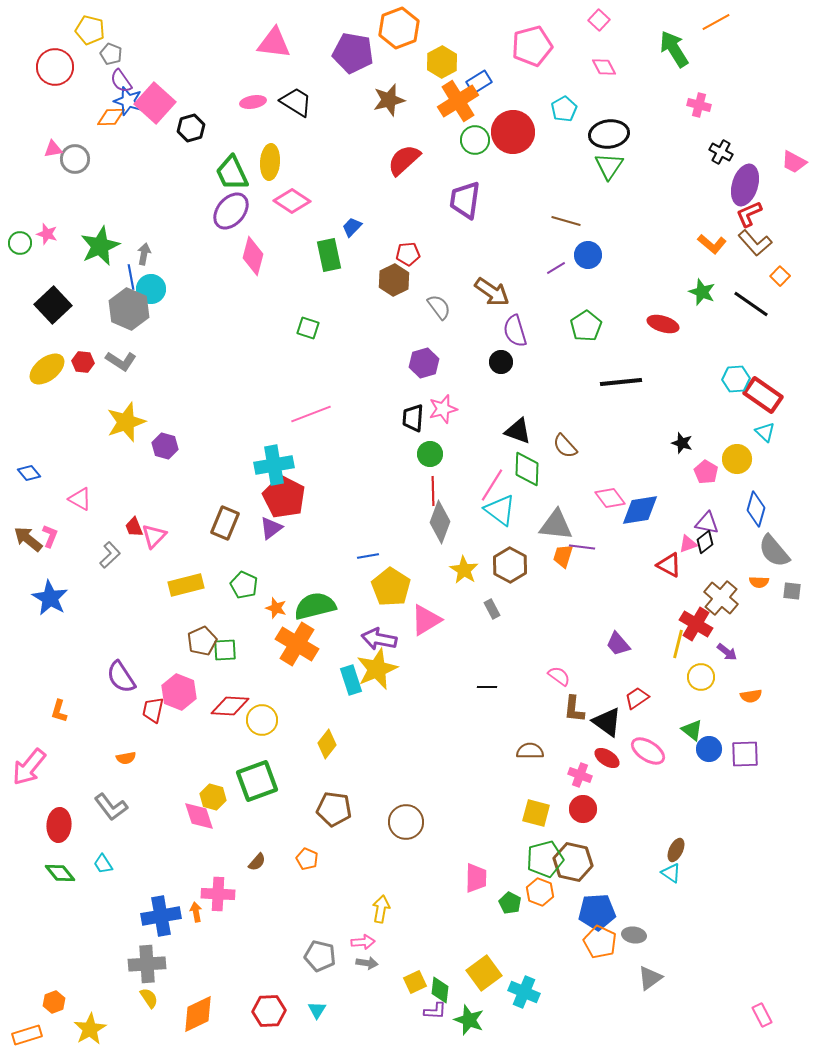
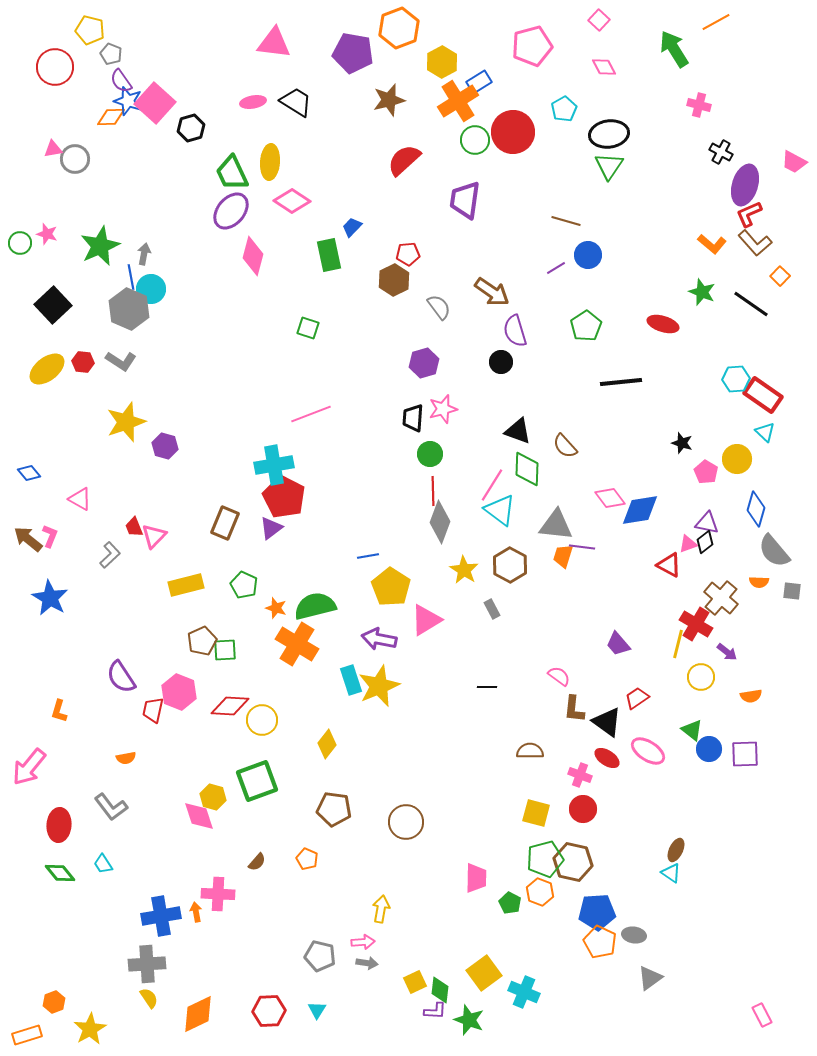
yellow star at (377, 669): moved 2 px right, 17 px down
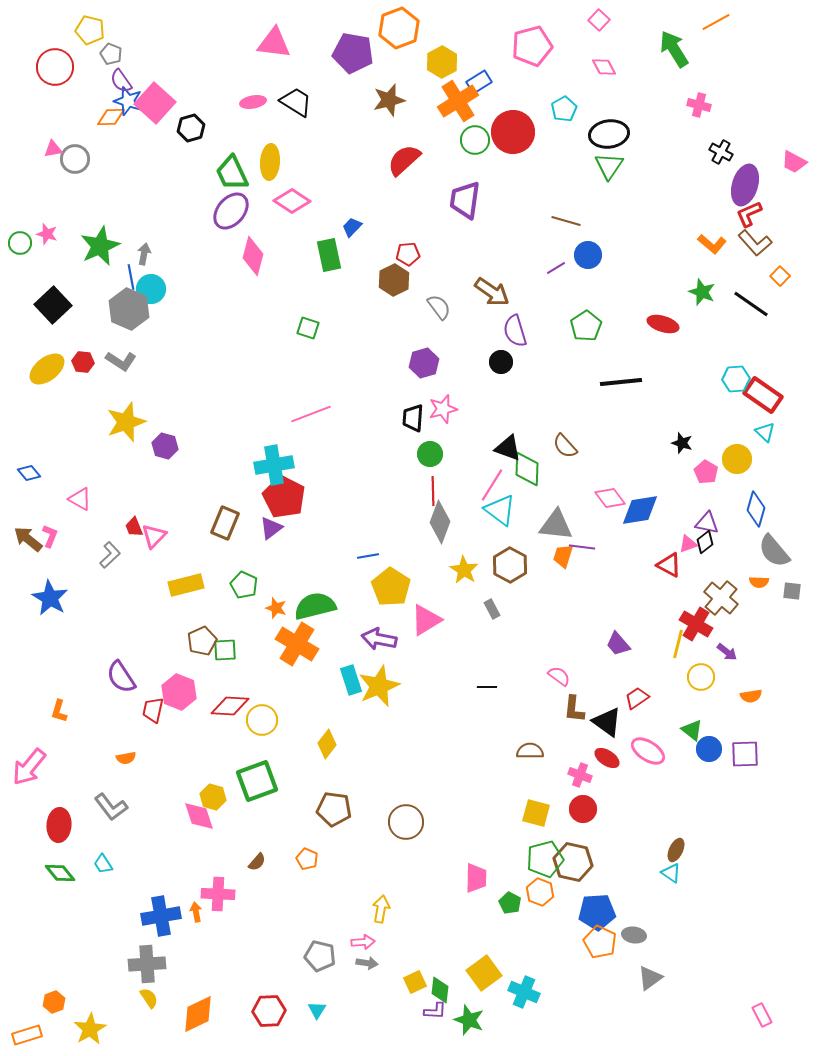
black triangle at (518, 431): moved 10 px left, 17 px down
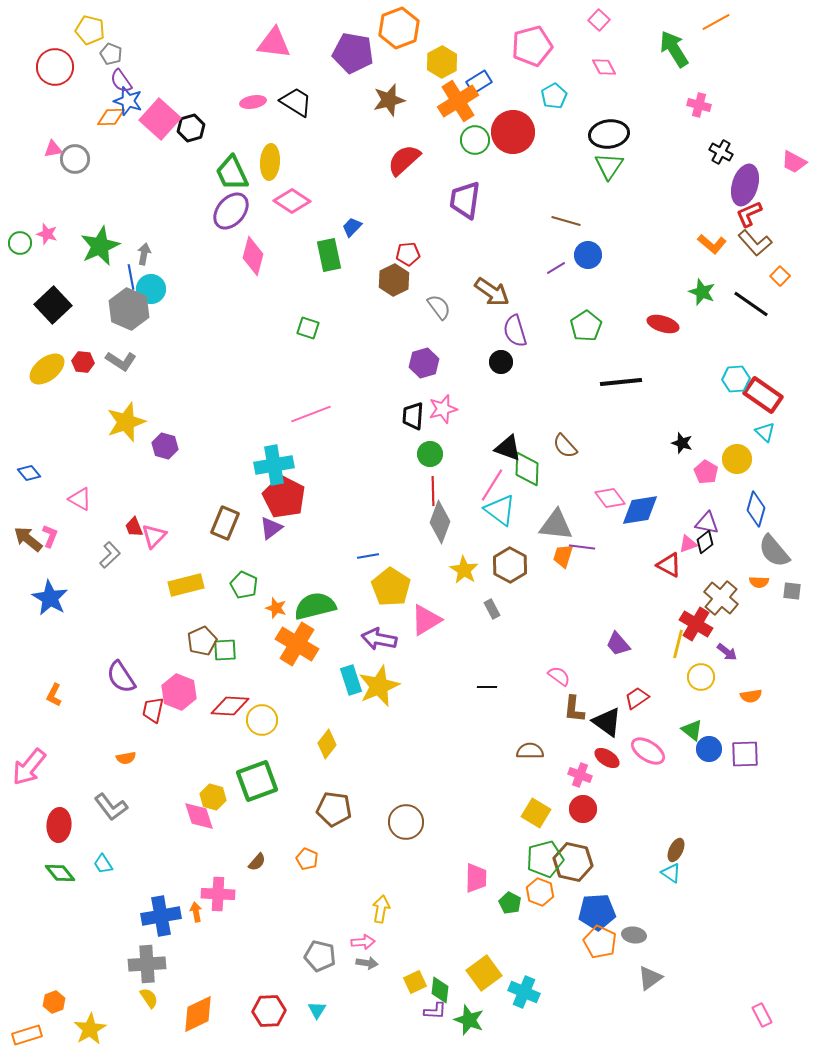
pink square at (155, 103): moved 5 px right, 16 px down
cyan pentagon at (564, 109): moved 10 px left, 13 px up
black trapezoid at (413, 418): moved 2 px up
orange L-shape at (59, 711): moved 5 px left, 16 px up; rotated 10 degrees clockwise
yellow square at (536, 813): rotated 16 degrees clockwise
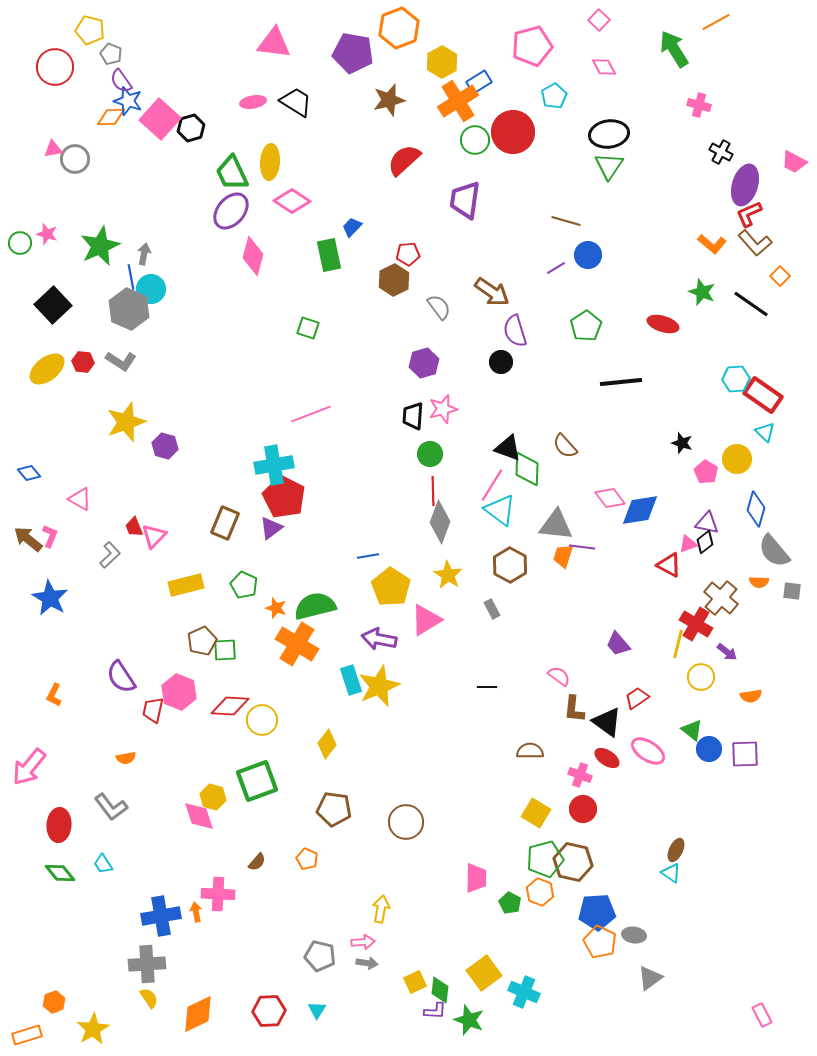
yellow star at (464, 570): moved 16 px left, 5 px down
yellow star at (90, 1029): moved 3 px right
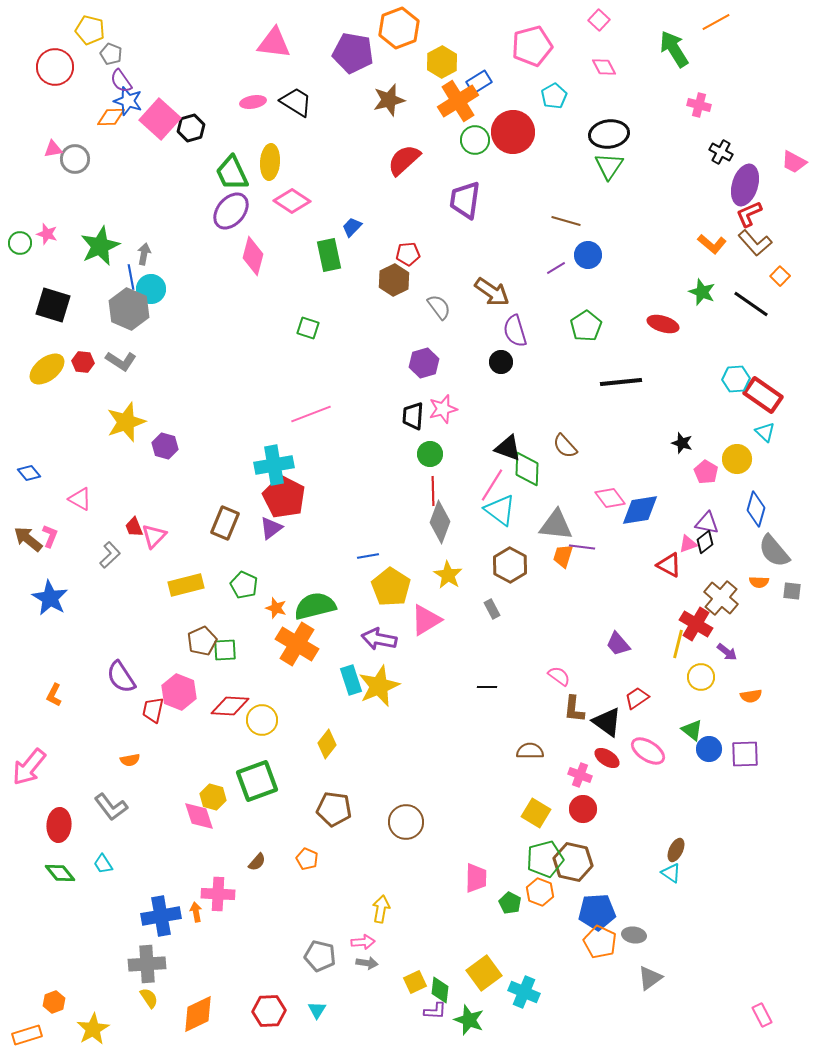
black square at (53, 305): rotated 30 degrees counterclockwise
orange semicircle at (126, 758): moved 4 px right, 2 px down
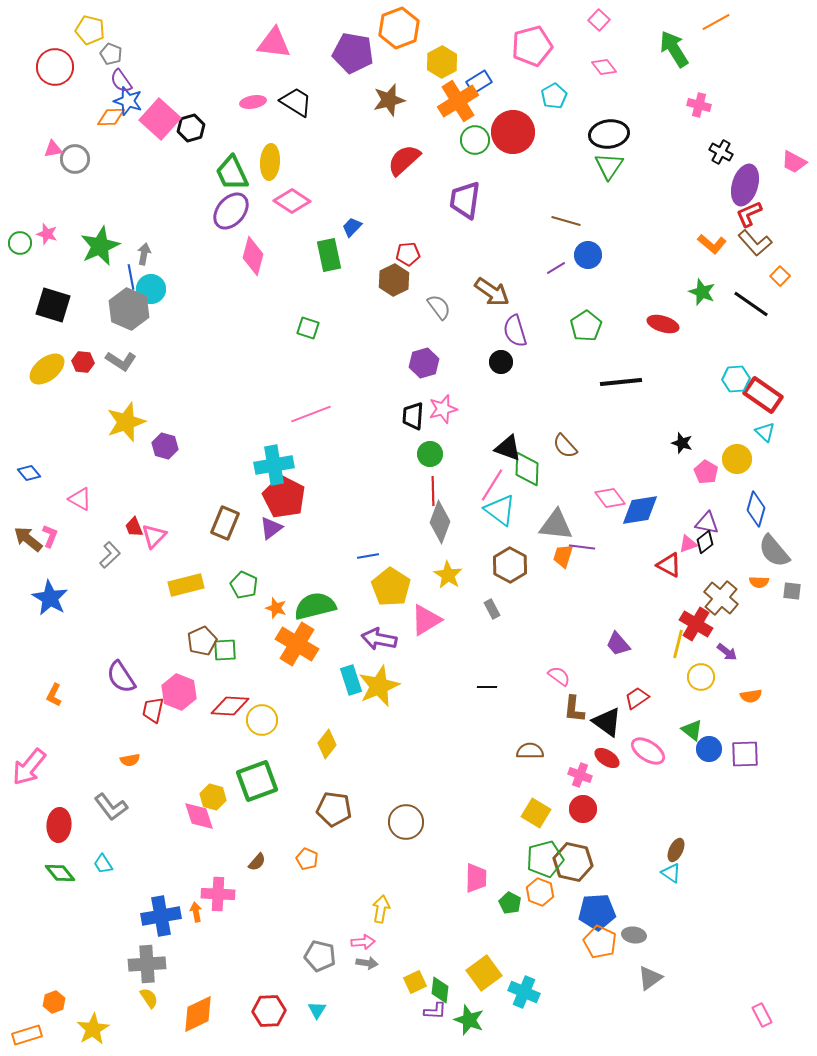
pink diamond at (604, 67): rotated 10 degrees counterclockwise
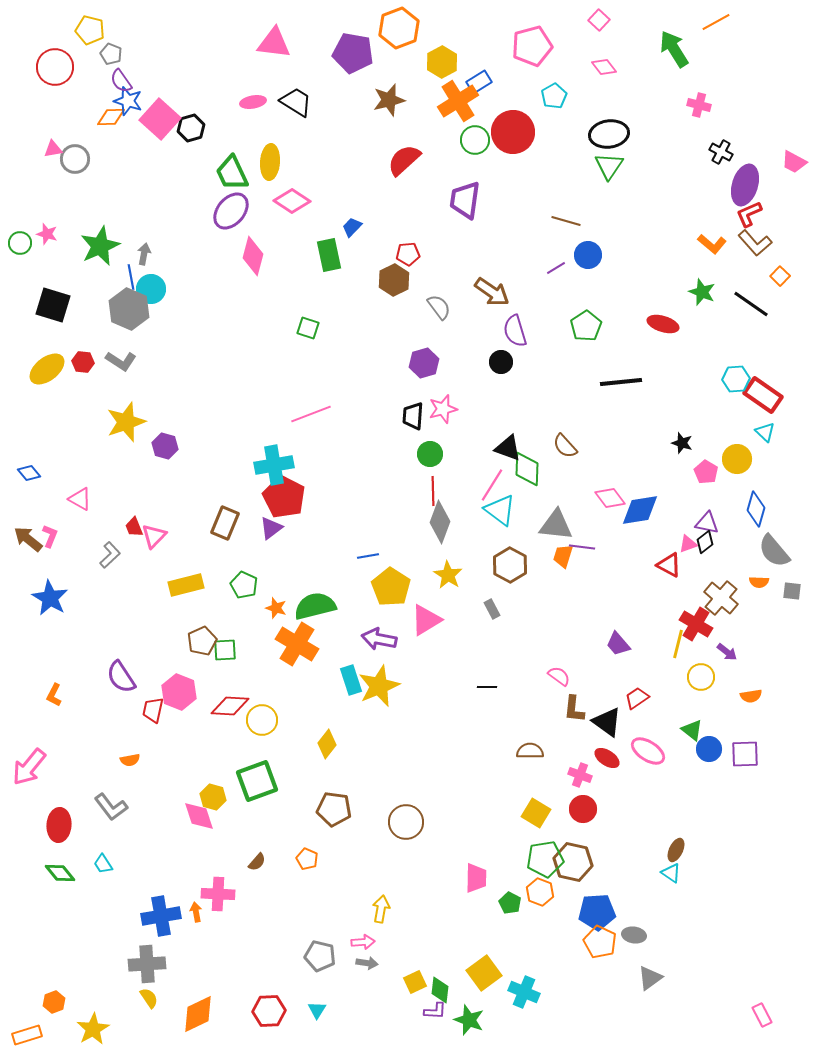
green pentagon at (545, 859): rotated 6 degrees clockwise
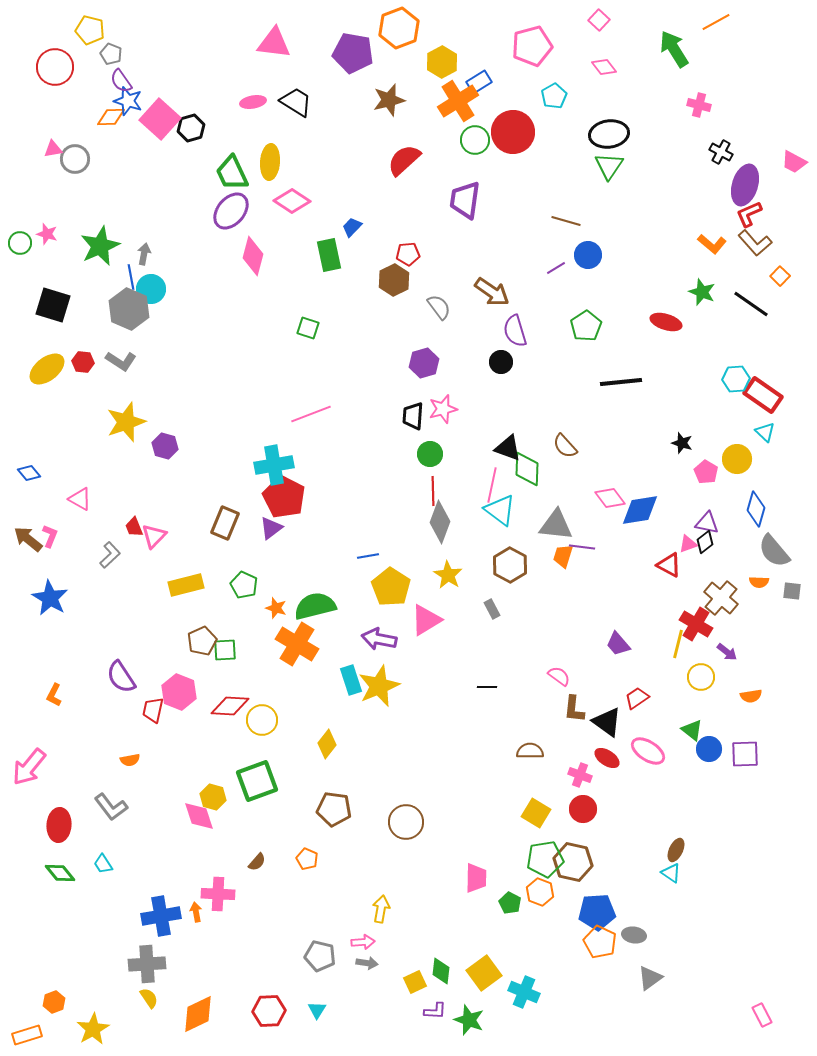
red ellipse at (663, 324): moved 3 px right, 2 px up
pink line at (492, 485): rotated 20 degrees counterclockwise
green diamond at (440, 990): moved 1 px right, 19 px up
